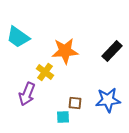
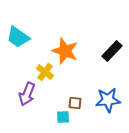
orange star: rotated 24 degrees clockwise
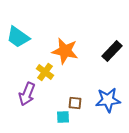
orange star: rotated 8 degrees counterclockwise
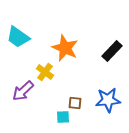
orange star: moved 3 px up; rotated 12 degrees clockwise
purple arrow: moved 4 px left, 3 px up; rotated 25 degrees clockwise
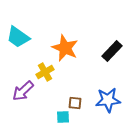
yellow cross: rotated 24 degrees clockwise
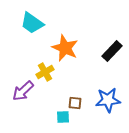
cyan trapezoid: moved 14 px right, 14 px up
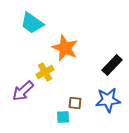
black rectangle: moved 14 px down
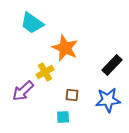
brown square: moved 3 px left, 8 px up
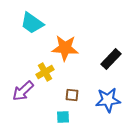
orange star: rotated 20 degrees counterclockwise
black rectangle: moved 1 px left, 6 px up
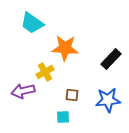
purple arrow: rotated 30 degrees clockwise
